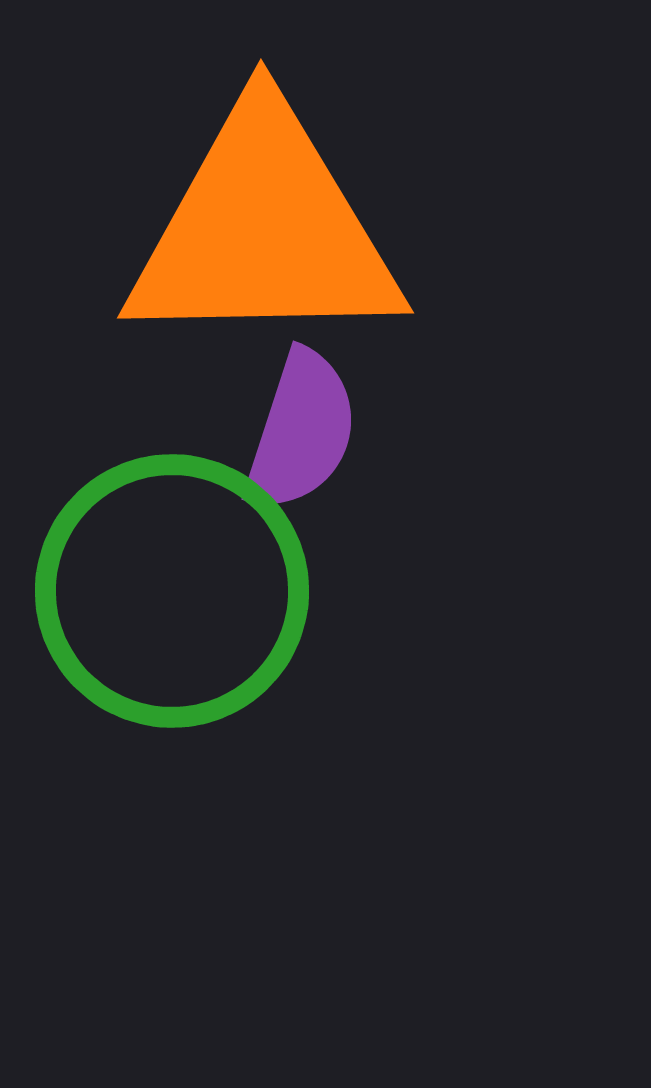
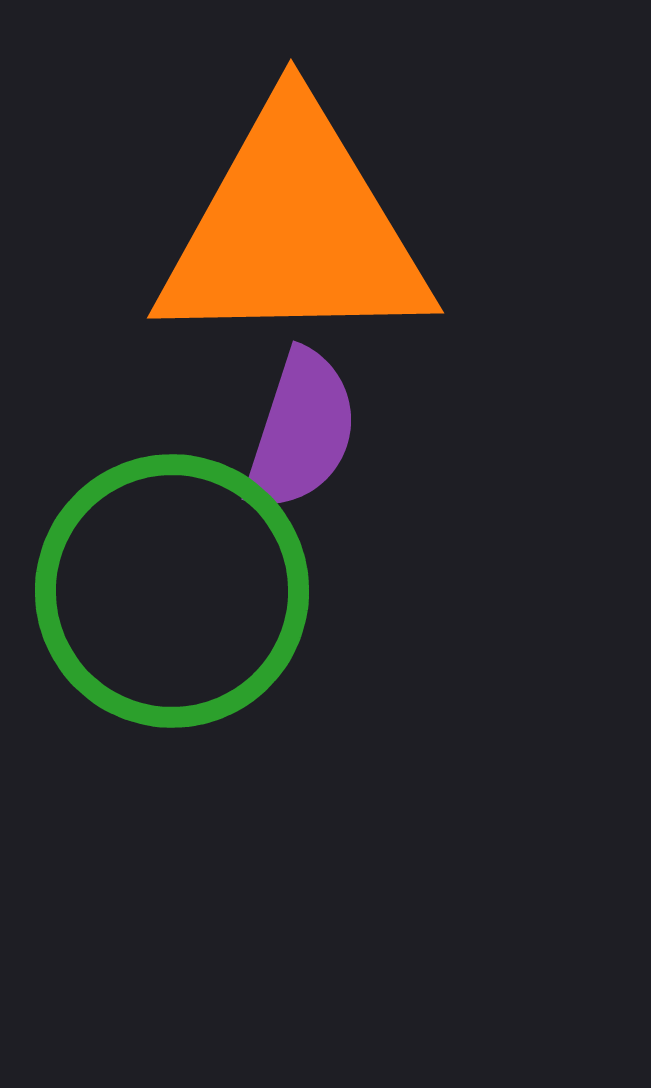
orange triangle: moved 30 px right
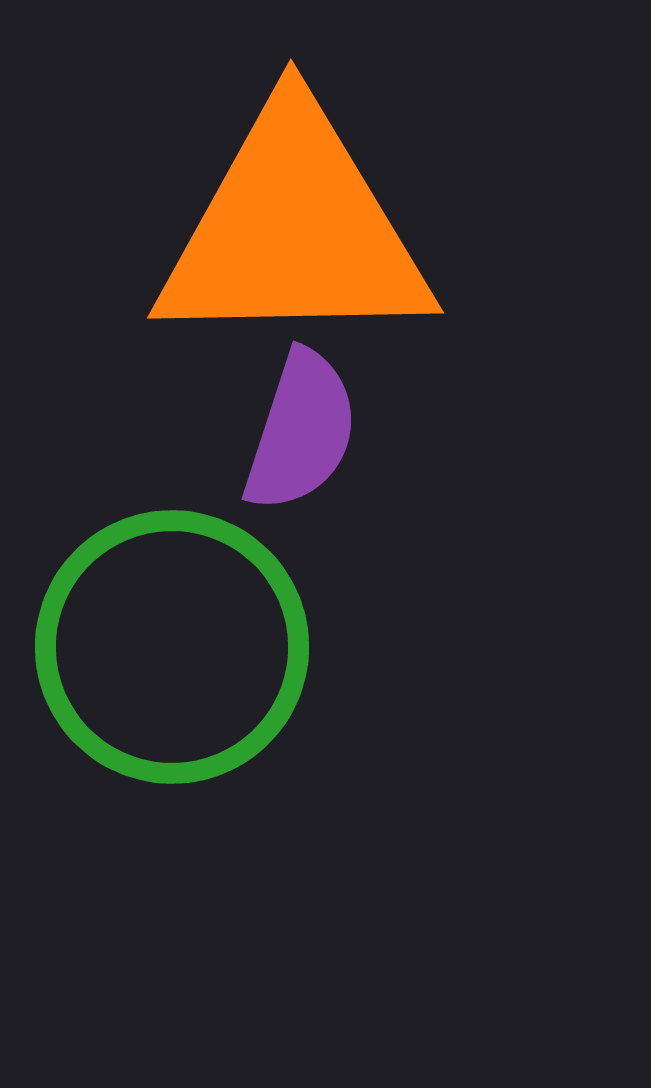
green circle: moved 56 px down
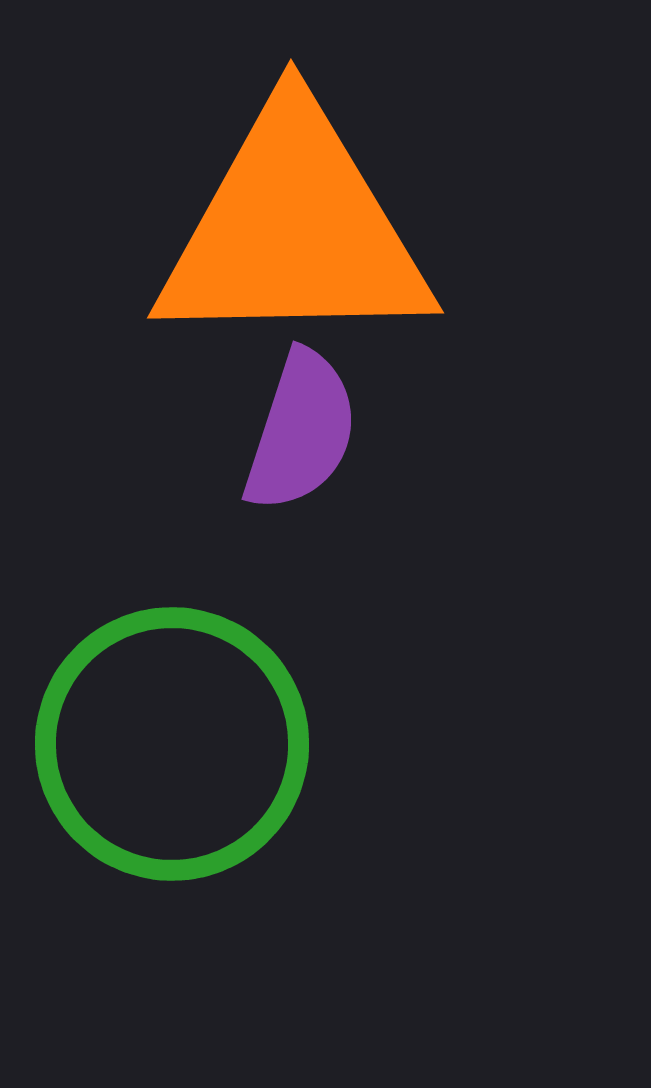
green circle: moved 97 px down
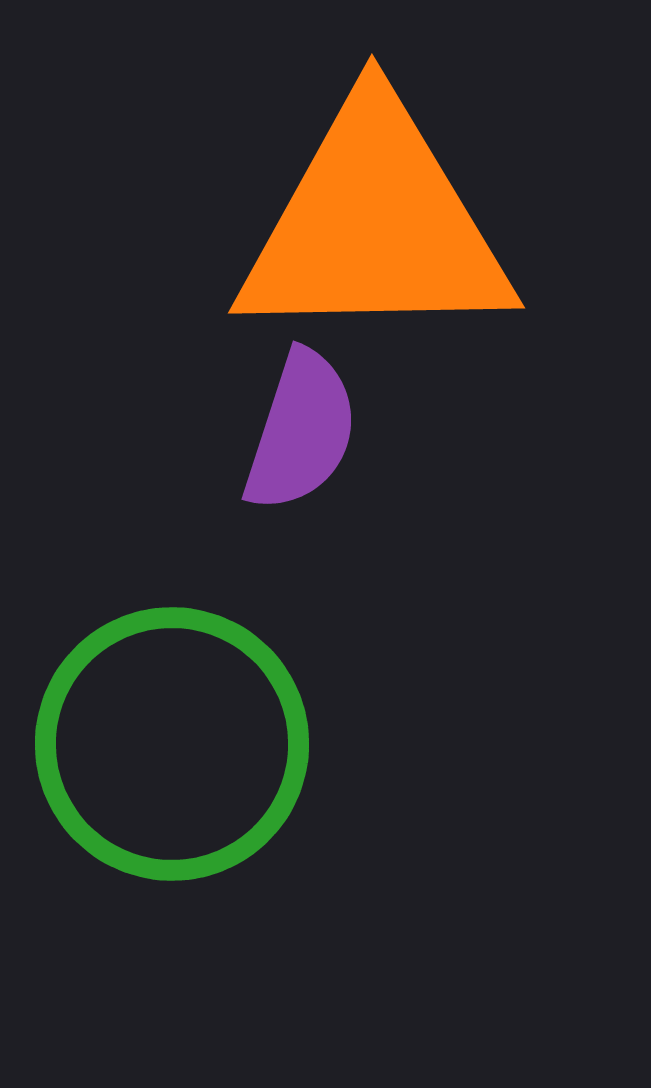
orange triangle: moved 81 px right, 5 px up
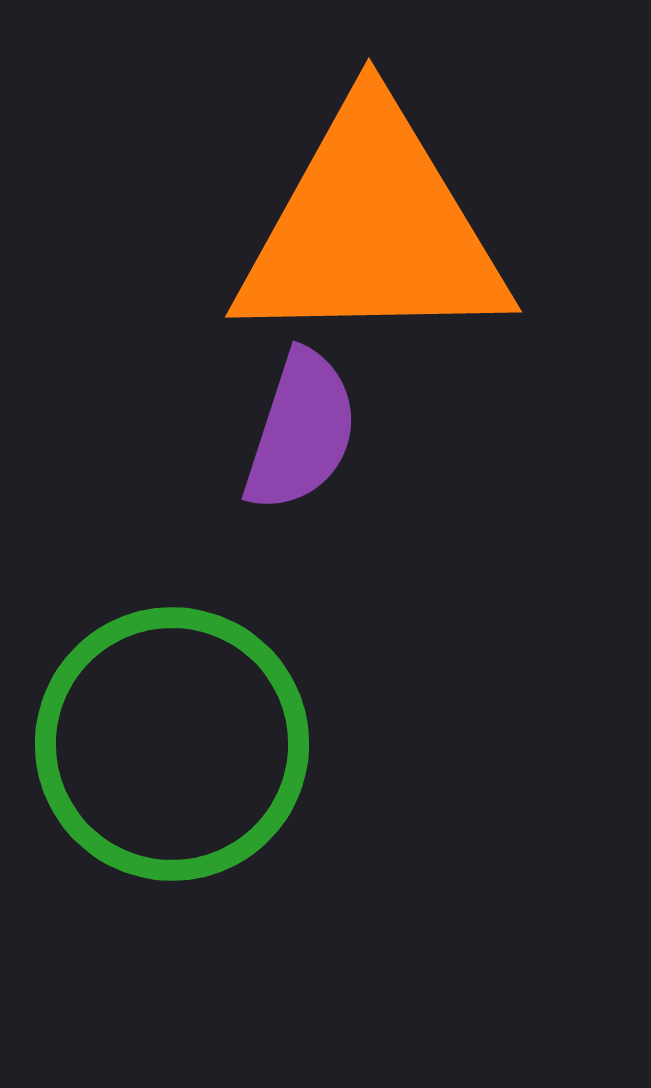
orange triangle: moved 3 px left, 4 px down
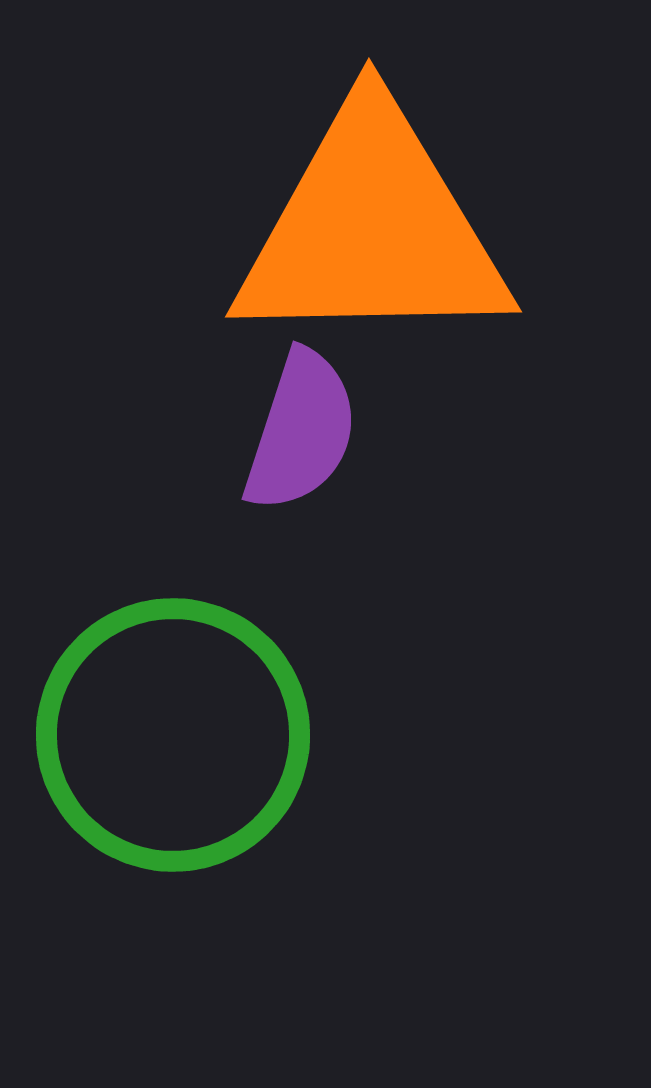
green circle: moved 1 px right, 9 px up
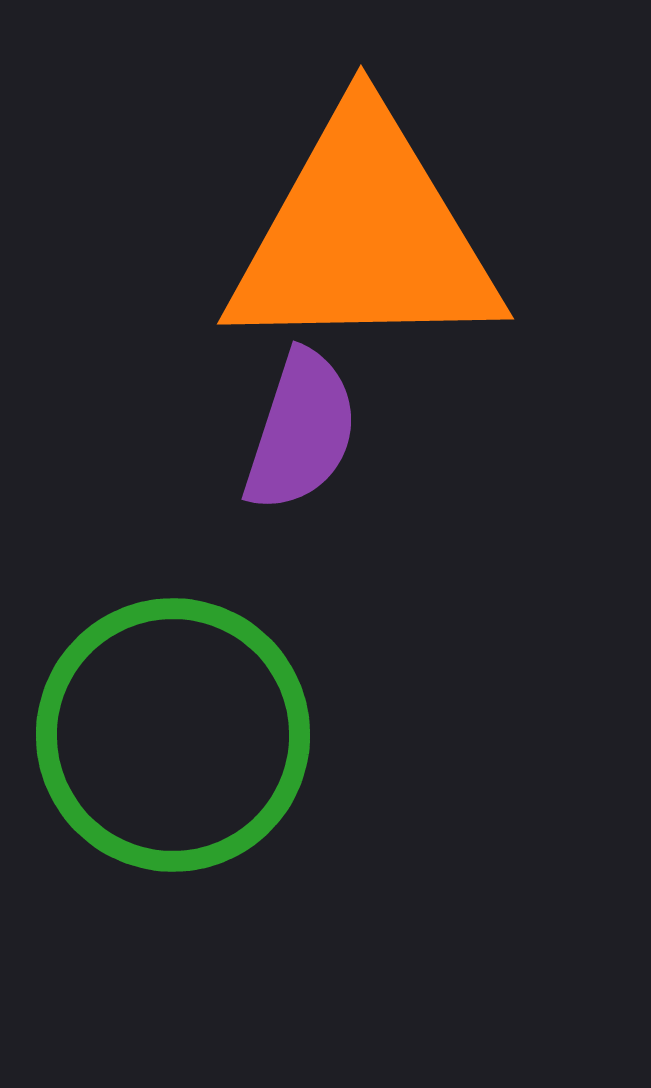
orange triangle: moved 8 px left, 7 px down
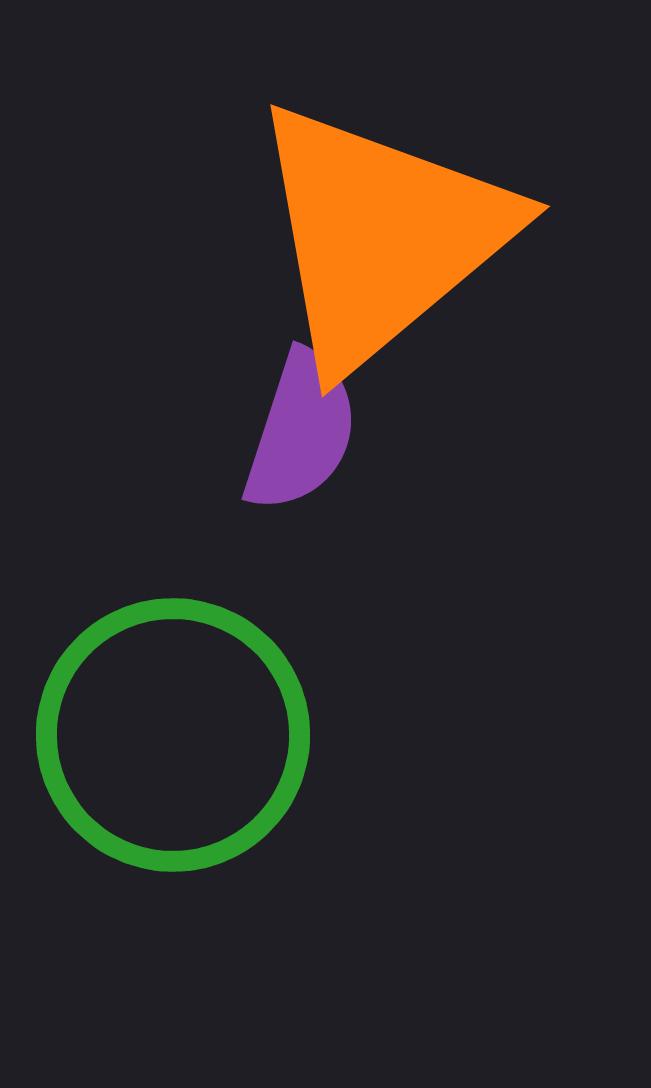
orange triangle: moved 17 px right; rotated 39 degrees counterclockwise
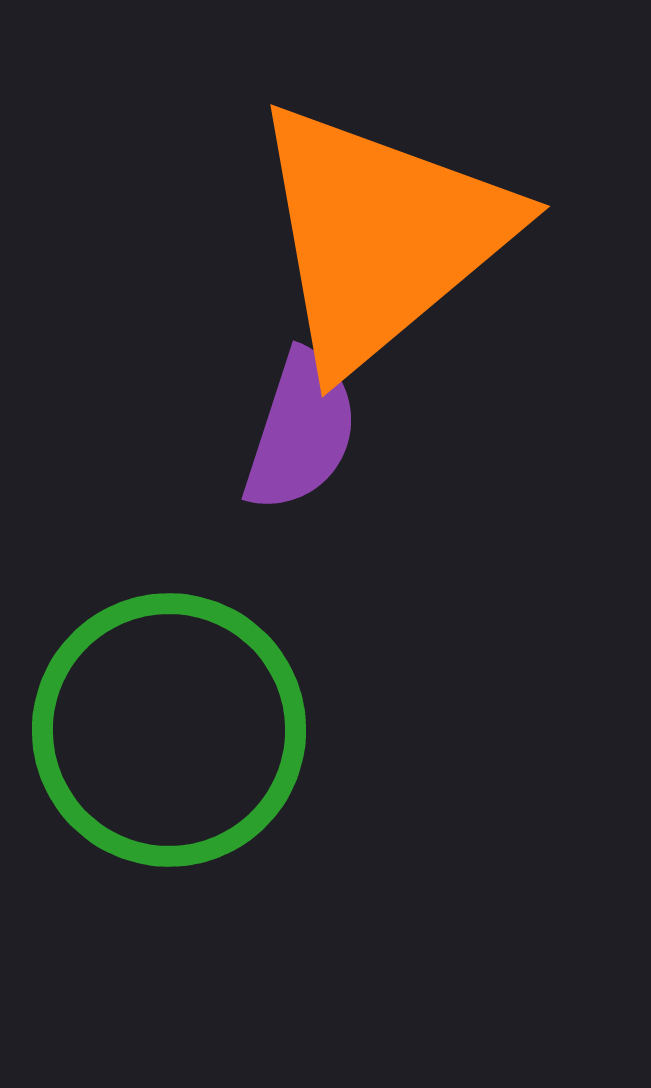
green circle: moved 4 px left, 5 px up
